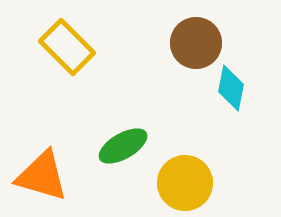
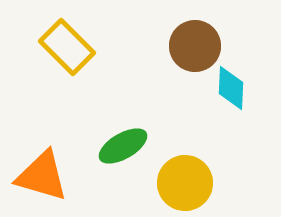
brown circle: moved 1 px left, 3 px down
cyan diamond: rotated 9 degrees counterclockwise
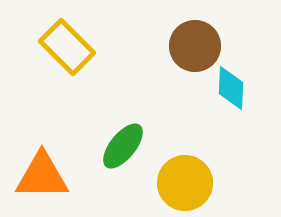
green ellipse: rotated 21 degrees counterclockwise
orange triangle: rotated 16 degrees counterclockwise
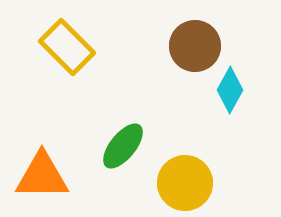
cyan diamond: moved 1 px left, 2 px down; rotated 27 degrees clockwise
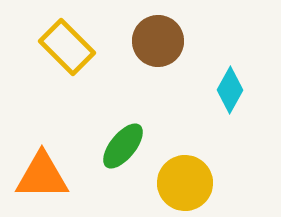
brown circle: moved 37 px left, 5 px up
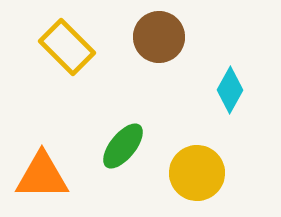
brown circle: moved 1 px right, 4 px up
yellow circle: moved 12 px right, 10 px up
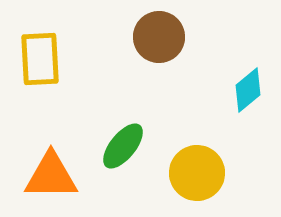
yellow rectangle: moved 27 px left, 12 px down; rotated 42 degrees clockwise
cyan diamond: moved 18 px right; rotated 21 degrees clockwise
orange triangle: moved 9 px right
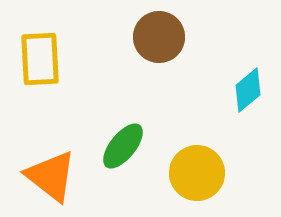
orange triangle: rotated 38 degrees clockwise
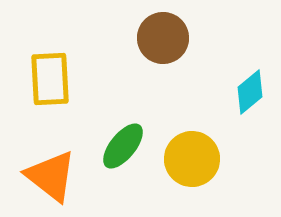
brown circle: moved 4 px right, 1 px down
yellow rectangle: moved 10 px right, 20 px down
cyan diamond: moved 2 px right, 2 px down
yellow circle: moved 5 px left, 14 px up
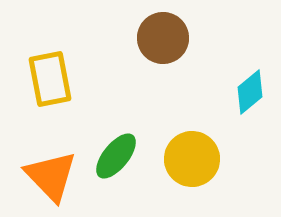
yellow rectangle: rotated 8 degrees counterclockwise
green ellipse: moved 7 px left, 10 px down
orange triangle: rotated 8 degrees clockwise
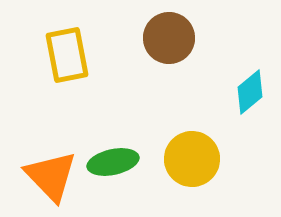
brown circle: moved 6 px right
yellow rectangle: moved 17 px right, 24 px up
green ellipse: moved 3 px left, 6 px down; rotated 39 degrees clockwise
